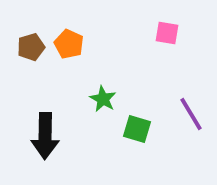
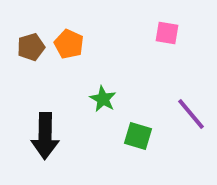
purple line: rotated 9 degrees counterclockwise
green square: moved 1 px right, 7 px down
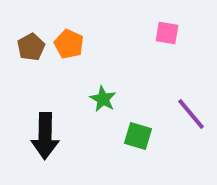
brown pentagon: rotated 12 degrees counterclockwise
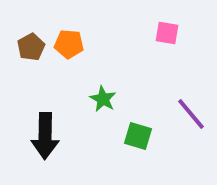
orange pentagon: rotated 20 degrees counterclockwise
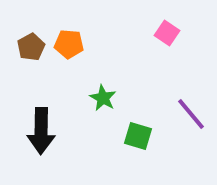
pink square: rotated 25 degrees clockwise
green star: moved 1 px up
black arrow: moved 4 px left, 5 px up
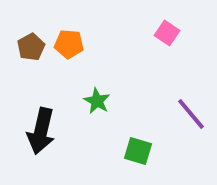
green star: moved 6 px left, 3 px down
black arrow: rotated 12 degrees clockwise
green square: moved 15 px down
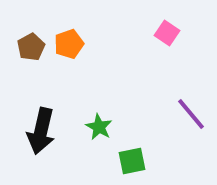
orange pentagon: rotated 24 degrees counterclockwise
green star: moved 2 px right, 26 px down
green square: moved 6 px left, 10 px down; rotated 28 degrees counterclockwise
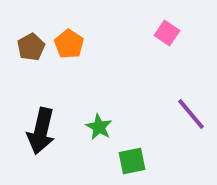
orange pentagon: rotated 20 degrees counterclockwise
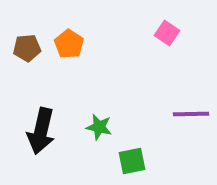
brown pentagon: moved 4 px left, 1 px down; rotated 24 degrees clockwise
purple line: rotated 51 degrees counterclockwise
green star: rotated 16 degrees counterclockwise
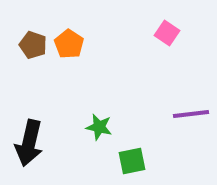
brown pentagon: moved 6 px right, 3 px up; rotated 24 degrees clockwise
purple line: rotated 6 degrees counterclockwise
black arrow: moved 12 px left, 12 px down
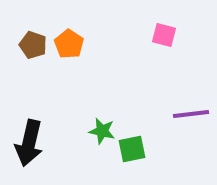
pink square: moved 3 px left, 2 px down; rotated 20 degrees counterclockwise
green star: moved 3 px right, 4 px down
green square: moved 12 px up
